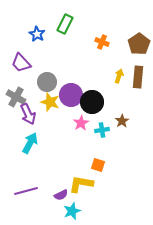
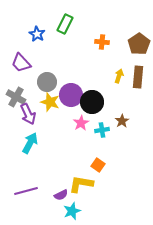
orange cross: rotated 16 degrees counterclockwise
orange square: rotated 16 degrees clockwise
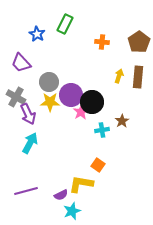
brown pentagon: moved 2 px up
gray circle: moved 2 px right
yellow star: rotated 18 degrees counterclockwise
pink star: moved 11 px up
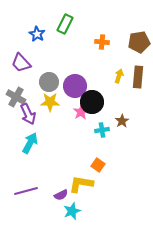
brown pentagon: rotated 25 degrees clockwise
purple circle: moved 4 px right, 9 px up
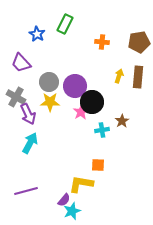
orange square: rotated 32 degrees counterclockwise
purple semicircle: moved 3 px right, 5 px down; rotated 24 degrees counterclockwise
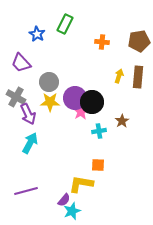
brown pentagon: moved 1 px up
purple circle: moved 12 px down
cyan cross: moved 3 px left, 1 px down
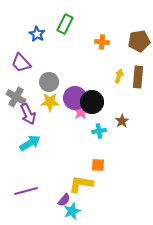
cyan arrow: rotated 30 degrees clockwise
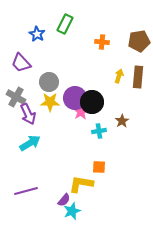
orange square: moved 1 px right, 2 px down
